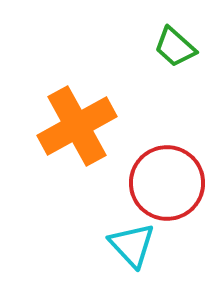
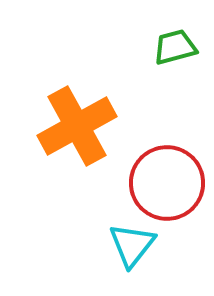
green trapezoid: rotated 123 degrees clockwise
cyan triangle: rotated 21 degrees clockwise
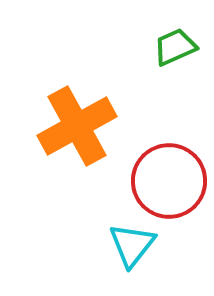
green trapezoid: rotated 9 degrees counterclockwise
red circle: moved 2 px right, 2 px up
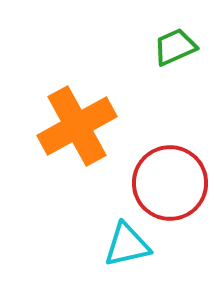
red circle: moved 1 px right, 2 px down
cyan triangle: moved 5 px left; rotated 39 degrees clockwise
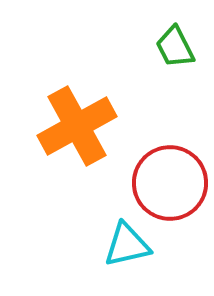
green trapezoid: rotated 93 degrees counterclockwise
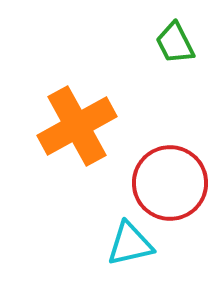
green trapezoid: moved 4 px up
cyan triangle: moved 3 px right, 1 px up
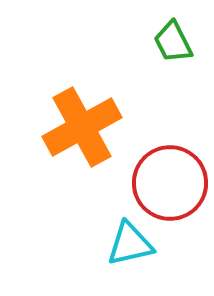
green trapezoid: moved 2 px left, 1 px up
orange cross: moved 5 px right, 1 px down
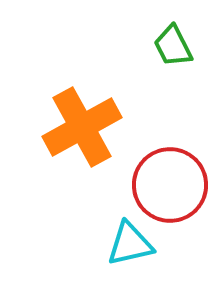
green trapezoid: moved 4 px down
red circle: moved 2 px down
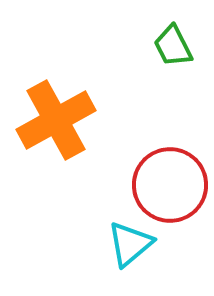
orange cross: moved 26 px left, 7 px up
cyan triangle: rotated 27 degrees counterclockwise
